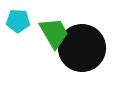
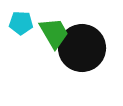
cyan pentagon: moved 3 px right, 2 px down
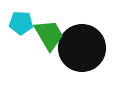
green trapezoid: moved 5 px left, 2 px down
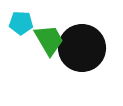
green trapezoid: moved 5 px down
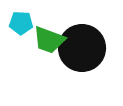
green trapezoid: rotated 140 degrees clockwise
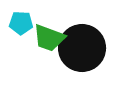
green trapezoid: moved 2 px up
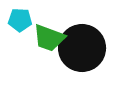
cyan pentagon: moved 1 px left, 3 px up
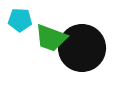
green trapezoid: moved 2 px right
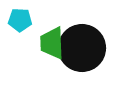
green trapezoid: moved 1 px right, 5 px down; rotated 68 degrees clockwise
